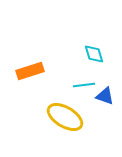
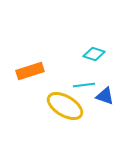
cyan diamond: rotated 55 degrees counterclockwise
yellow ellipse: moved 11 px up
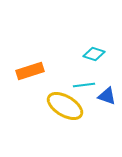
blue triangle: moved 2 px right
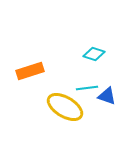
cyan line: moved 3 px right, 3 px down
yellow ellipse: moved 1 px down
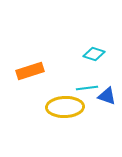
yellow ellipse: rotated 33 degrees counterclockwise
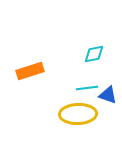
cyan diamond: rotated 30 degrees counterclockwise
blue triangle: moved 1 px right, 1 px up
yellow ellipse: moved 13 px right, 7 px down
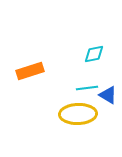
blue triangle: rotated 12 degrees clockwise
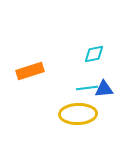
blue triangle: moved 4 px left, 6 px up; rotated 36 degrees counterclockwise
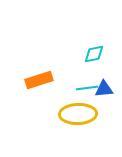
orange rectangle: moved 9 px right, 9 px down
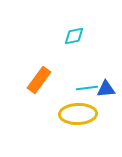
cyan diamond: moved 20 px left, 18 px up
orange rectangle: rotated 36 degrees counterclockwise
blue triangle: moved 2 px right
